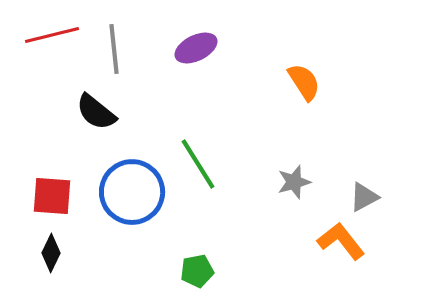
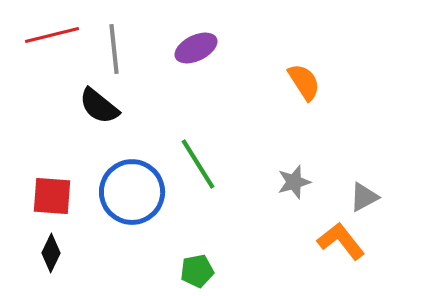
black semicircle: moved 3 px right, 6 px up
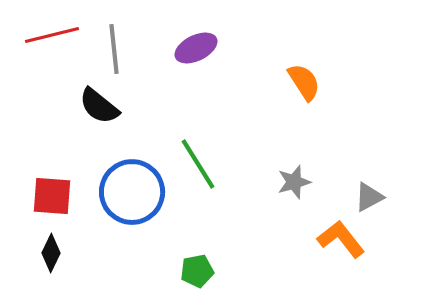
gray triangle: moved 5 px right
orange L-shape: moved 2 px up
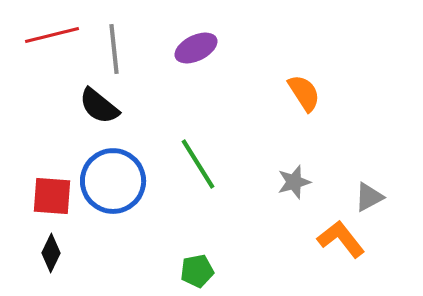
orange semicircle: moved 11 px down
blue circle: moved 19 px left, 11 px up
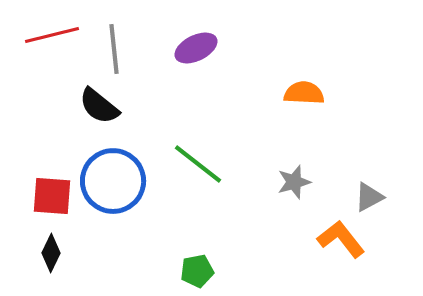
orange semicircle: rotated 54 degrees counterclockwise
green line: rotated 20 degrees counterclockwise
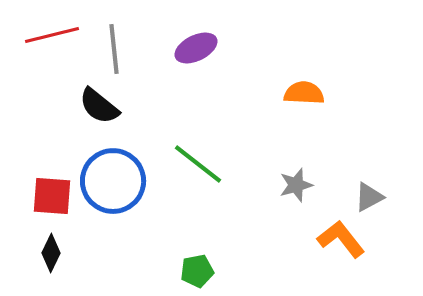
gray star: moved 2 px right, 3 px down
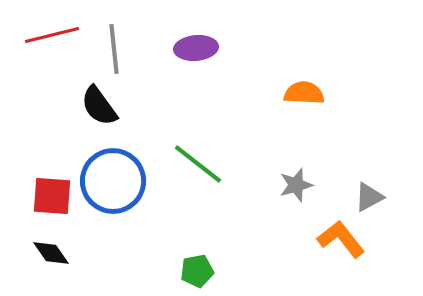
purple ellipse: rotated 21 degrees clockwise
black semicircle: rotated 15 degrees clockwise
black diamond: rotated 60 degrees counterclockwise
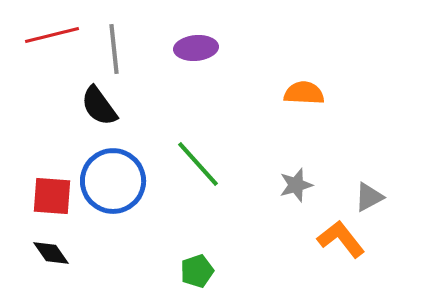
green line: rotated 10 degrees clockwise
green pentagon: rotated 8 degrees counterclockwise
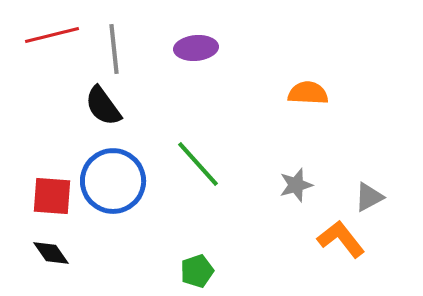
orange semicircle: moved 4 px right
black semicircle: moved 4 px right
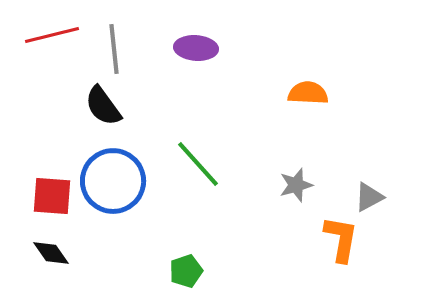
purple ellipse: rotated 9 degrees clockwise
orange L-shape: rotated 48 degrees clockwise
green pentagon: moved 11 px left
